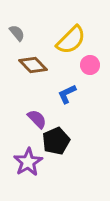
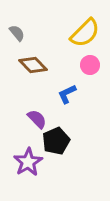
yellow semicircle: moved 14 px right, 7 px up
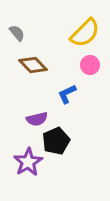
purple semicircle: rotated 120 degrees clockwise
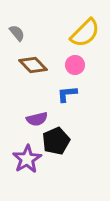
pink circle: moved 15 px left
blue L-shape: rotated 20 degrees clockwise
purple star: moved 1 px left, 3 px up
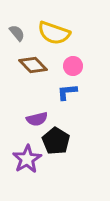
yellow semicircle: moved 31 px left; rotated 64 degrees clockwise
pink circle: moved 2 px left, 1 px down
blue L-shape: moved 2 px up
black pentagon: rotated 16 degrees counterclockwise
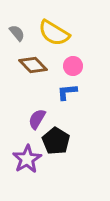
yellow semicircle: rotated 12 degrees clockwise
purple semicircle: rotated 135 degrees clockwise
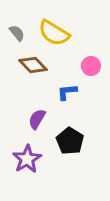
pink circle: moved 18 px right
black pentagon: moved 14 px right
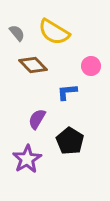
yellow semicircle: moved 1 px up
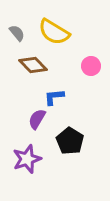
blue L-shape: moved 13 px left, 5 px down
purple star: rotated 12 degrees clockwise
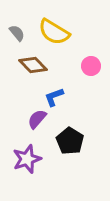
blue L-shape: rotated 15 degrees counterclockwise
purple semicircle: rotated 10 degrees clockwise
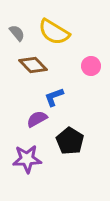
purple semicircle: rotated 20 degrees clockwise
purple star: rotated 16 degrees clockwise
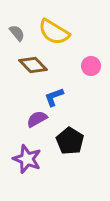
purple star: rotated 24 degrees clockwise
